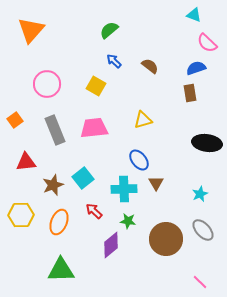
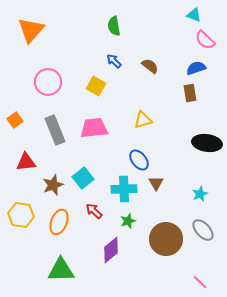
green semicircle: moved 5 px right, 4 px up; rotated 60 degrees counterclockwise
pink semicircle: moved 2 px left, 3 px up
pink circle: moved 1 px right, 2 px up
yellow hexagon: rotated 10 degrees clockwise
green star: rotated 28 degrees counterclockwise
purple diamond: moved 5 px down
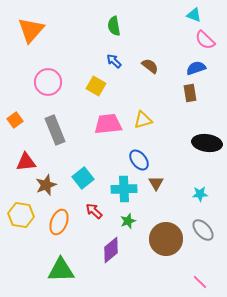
pink trapezoid: moved 14 px right, 4 px up
brown star: moved 7 px left
cyan star: rotated 21 degrees clockwise
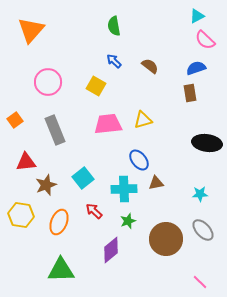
cyan triangle: moved 3 px right, 1 px down; rotated 49 degrees counterclockwise
brown triangle: rotated 49 degrees clockwise
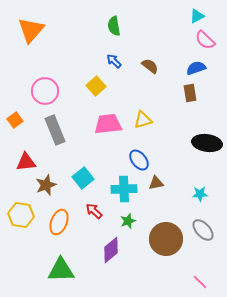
pink circle: moved 3 px left, 9 px down
yellow square: rotated 18 degrees clockwise
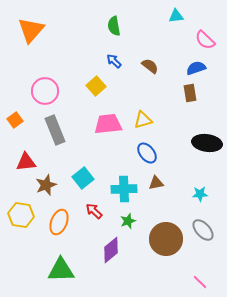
cyan triangle: moved 21 px left; rotated 21 degrees clockwise
blue ellipse: moved 8 px right, 7 px up
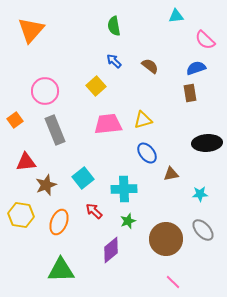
black ellipse: rotated 12 degrees counterclockwise
brown triangle: moved 15 px right, 9 px up
pink line: moved 27 px left
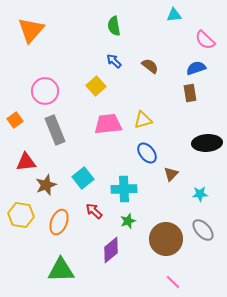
cyan triangle: moved 2 px left, 1 px up
brown triangle: rotated 35 degrees counterclockwise
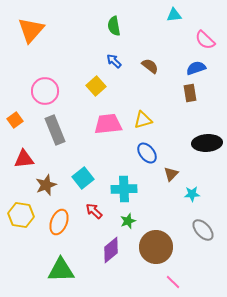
red triangle: moved 2 px left, 3 px up
cyan star: moved 8 px left
brown circle: moved 10 px left, 8 px down
